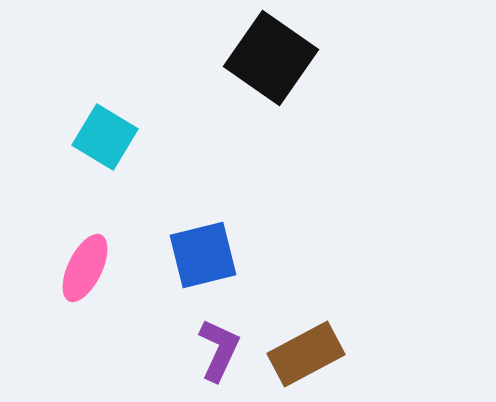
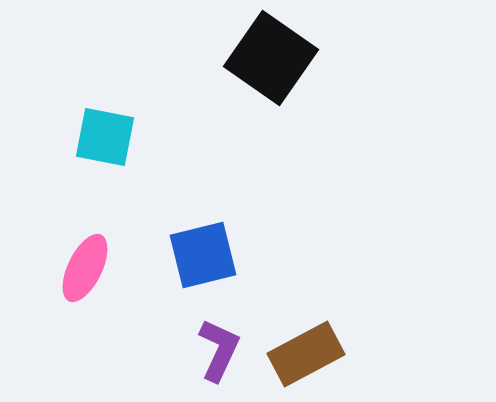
cyan square: rotated 20 degrees counterclockwise
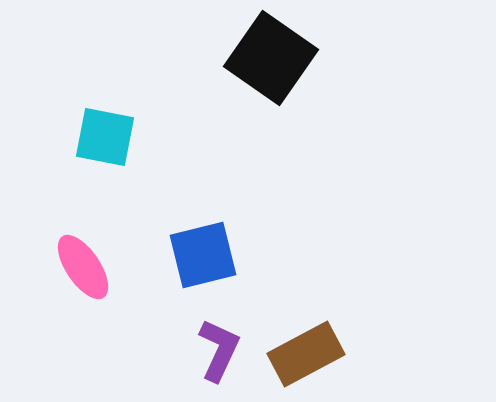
pink ellipse: moved 2 px left, 1 px up; rotated 60 degrees counterclockwise
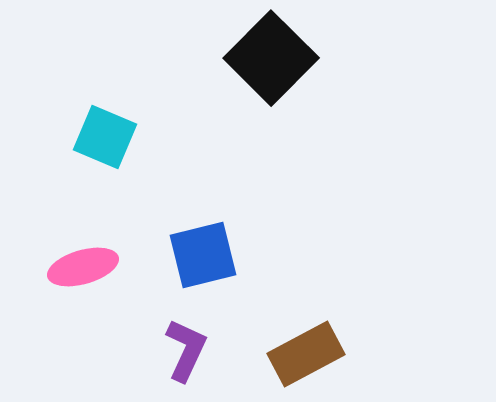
black square: rotated 10 degrees clockwise
cyan square: rotated 12 degrees clockwise
pink ellipse: rotated 72 degrees counterclockwise
purple L-shape: moved 33 px left
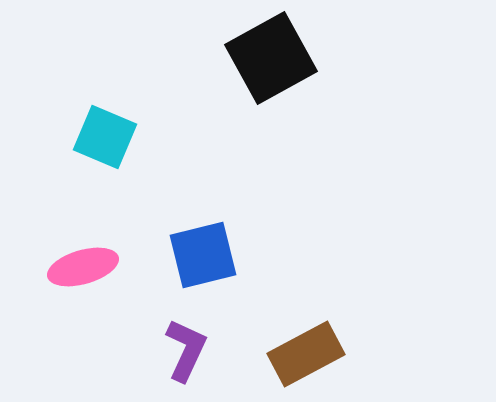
black square: rotated 16 degrees clockwise
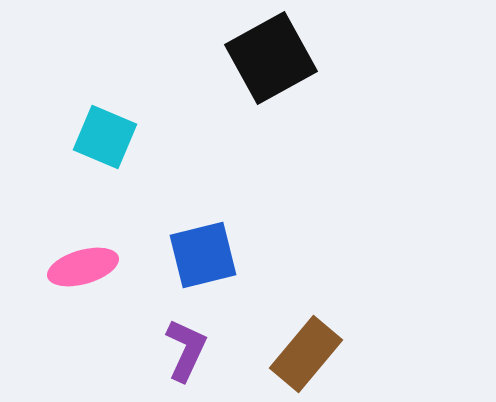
brown rectangle: rotated 22 degrees counterclockwise
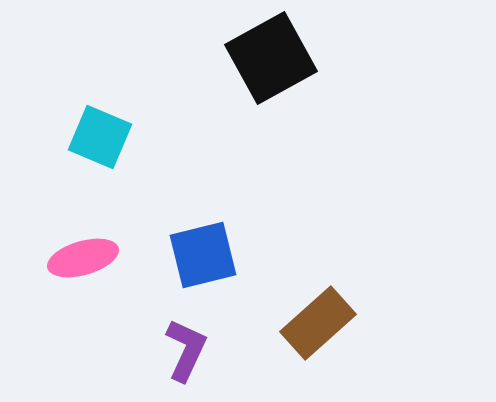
cyan square: moved 5 px left
pink ellipse: moved 9 px up
brown rectangle: moved 12 px right, 31 px up; rotated 8 degrees clockwise
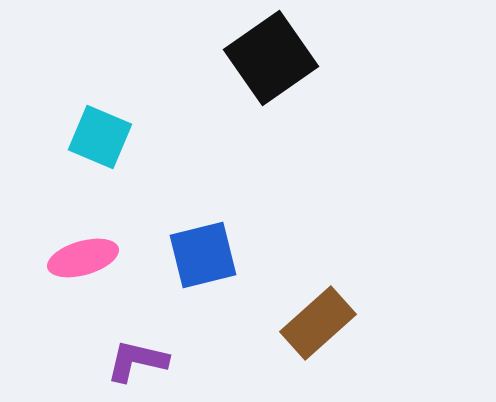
black square: rotated 6 degrees counterclockwise
purple L-shape: moved 49 px left, 11 px down; rotated 102 degrees counterclockwise
